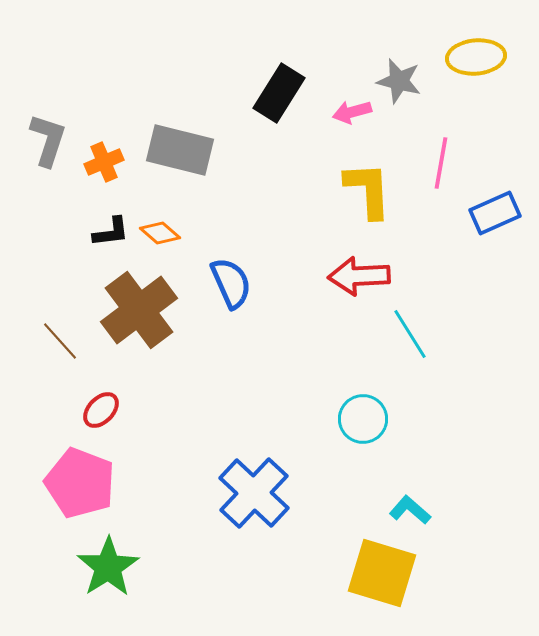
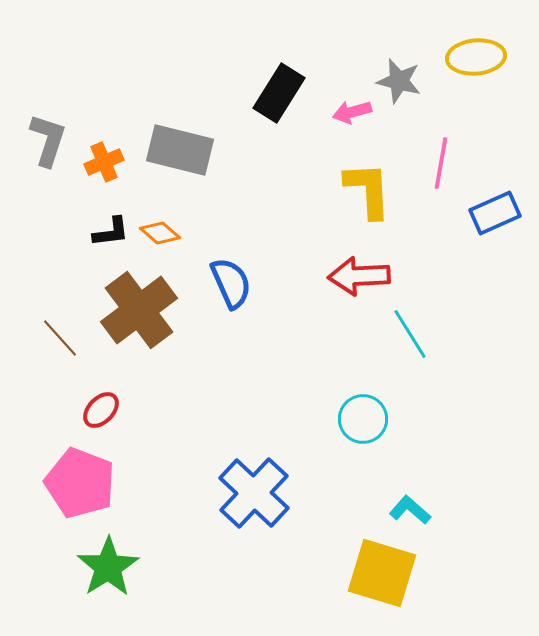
brown line: moved 3 px up
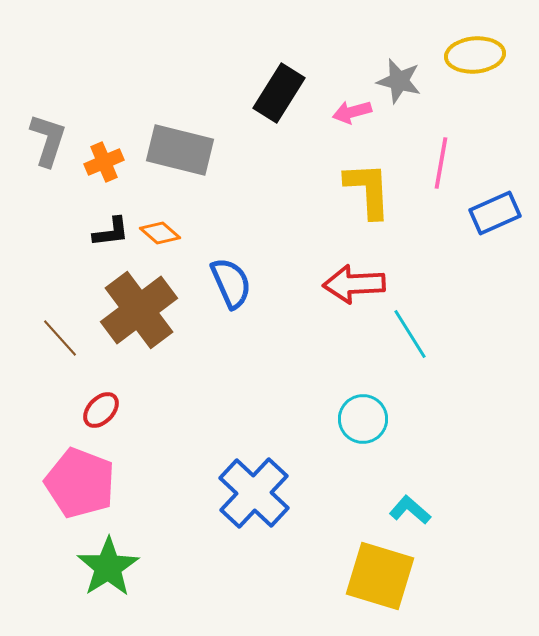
yellow ellipse: moved 1 px left, 2 px up
red arrow: moved 5 px left, 8 px down
yellow square: moved 2 px left, 3 px down
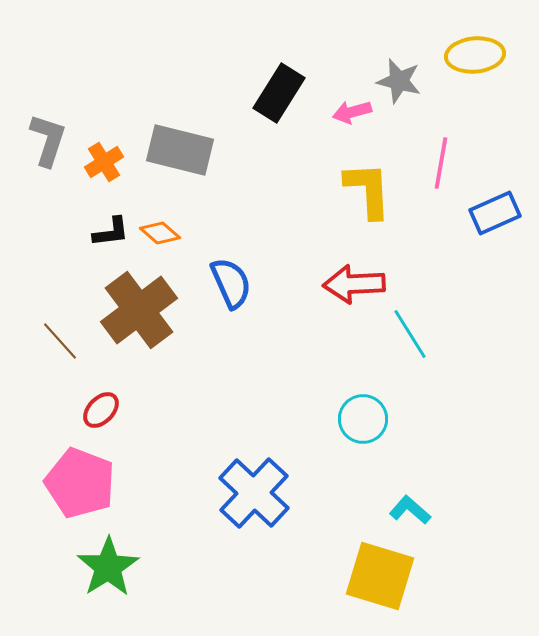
orange cross: rotated 9 degrees counterclockwise
brown line: moved 3 px down
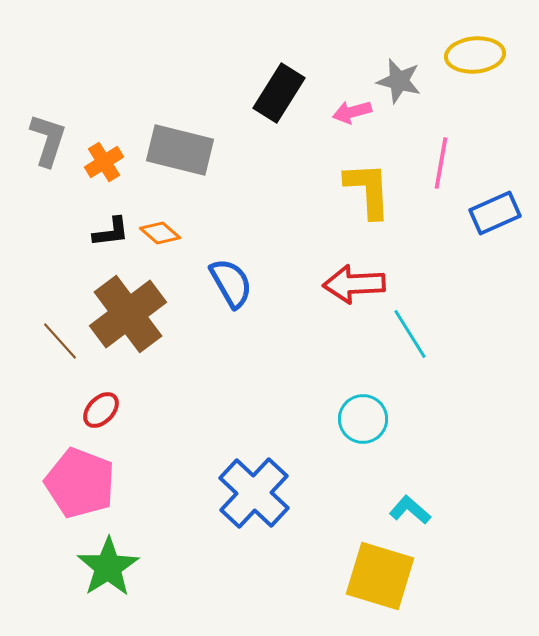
blue semicircle: rotated 6 degrees counterclockwise
brown cross: moved 11 px left, 4 px down
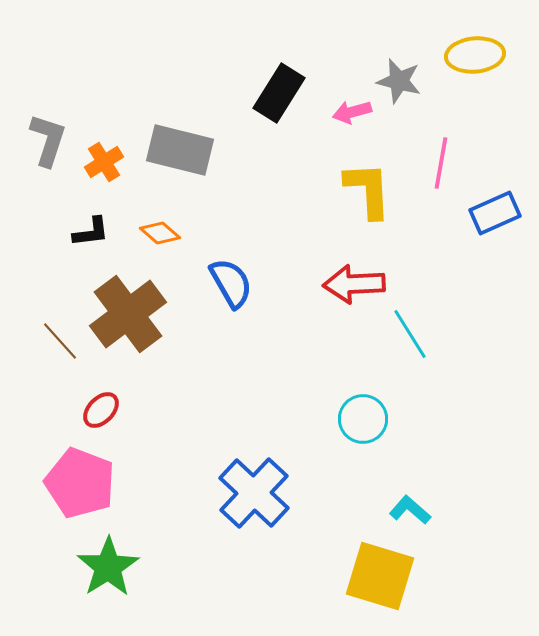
black L-shape: moved 20 px left
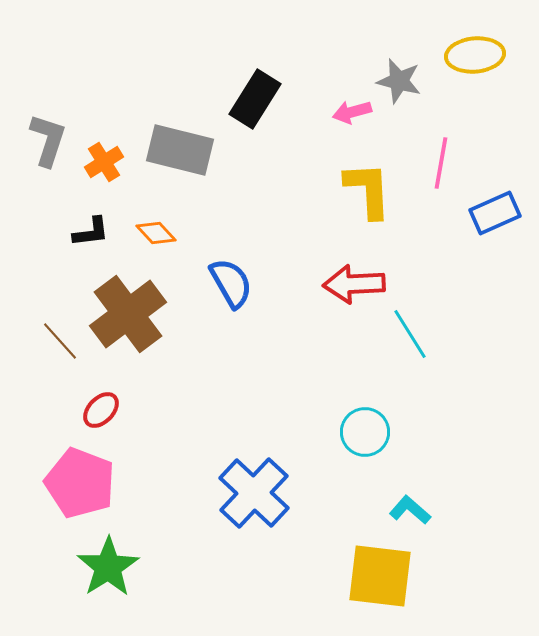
black rectangle: moved 24 px left, 6 px down
orange diamond: moved 4 px left; rotated 6 degrees clockwise
cyan circle: moved 2 px right, 13 px down
yellow square: rotated 10 degrees counterclockwise
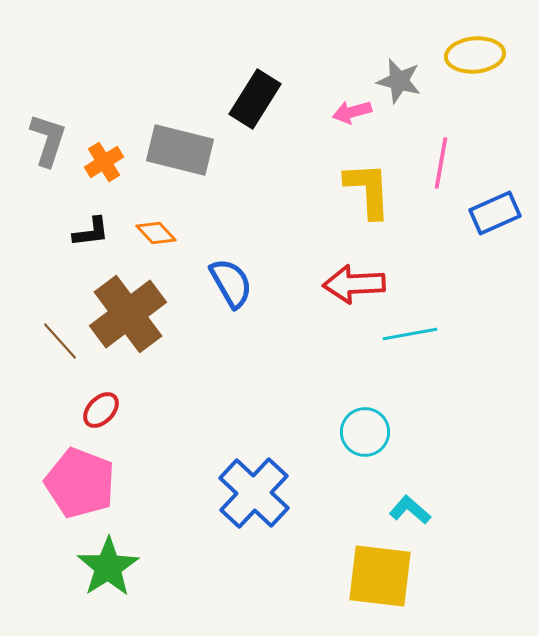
cyan line: rotated 68 degrees counterclockwise
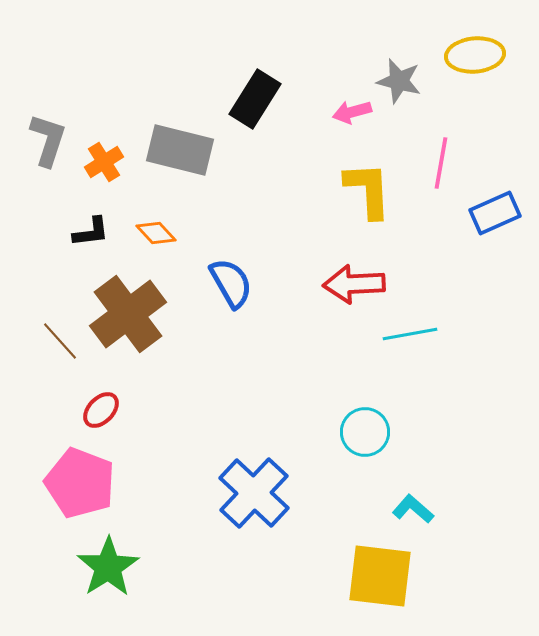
cyan L-shape: moved 3 px right, 1 px up
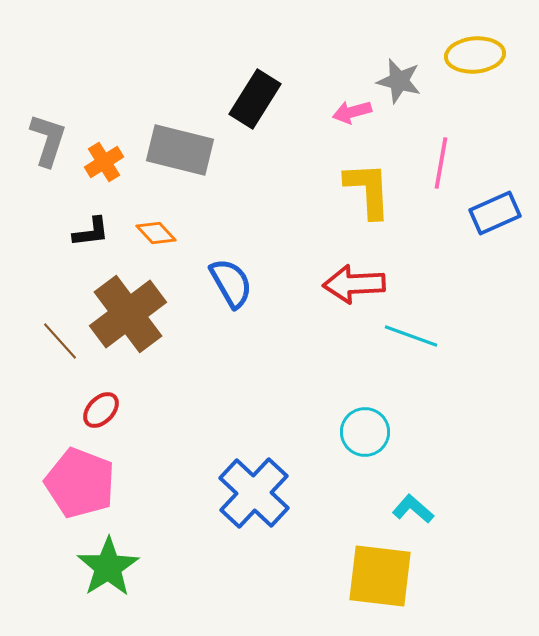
cyan line: moved 1 px right, 2 px down; rotated 30 degrees clockwise
